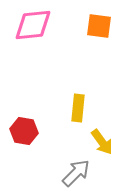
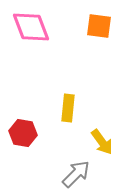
pink diamond: moved 2 px left, 2 px down; rotated 75 degrees clockwise
yellow rectangle: moved 10 px left
red hexagon: moved 1 px left, 2 px down
gray arrow: moved 1 px down
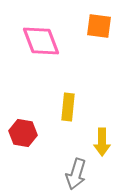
pink diamond: moved 10 px right, 14 px down
yellow rectangle: moved 1 px up
yellow arrow: rotated 36 degrees clockwise
gray arrow: rotated 152 degrees clockwise
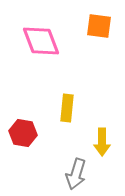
yellow rectangle: moved 1 px left, 1 px down
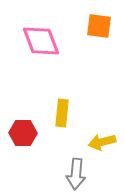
yellow rectangle: moved 5 px left, 5 px down
red hexagon: rotated 8 degrees counterclockwise
yellow arrow: rotated 76 degrees clockwise
gray arrow: rotated 12 degrees counterclockwise
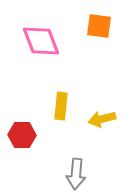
yellow rectangle: moved 1 px left, 7 px up
red hexagon: moved 1 px left, 2 px down
yellow arrow: moved 23 px up
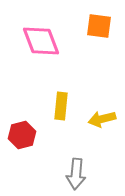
red hexagon: rotated 16 degrees counterclockwise
